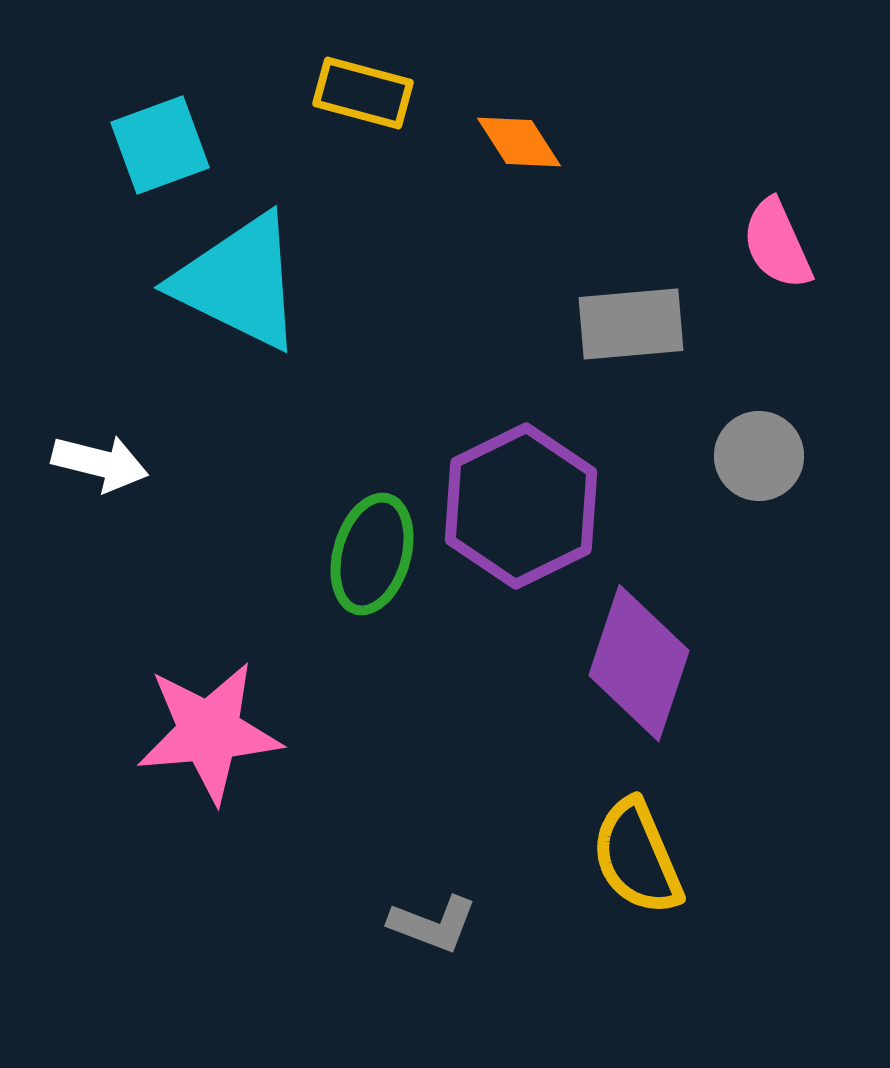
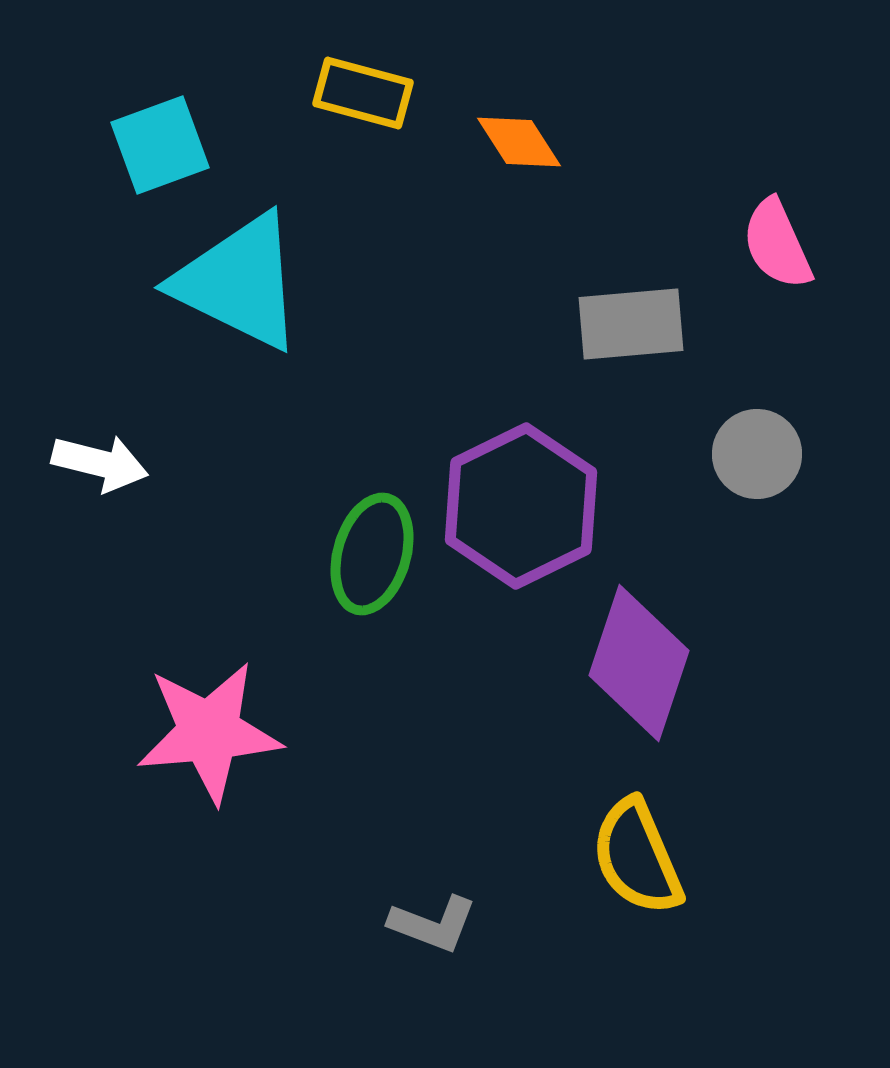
gray circle: moved 2 px left, 2 px up
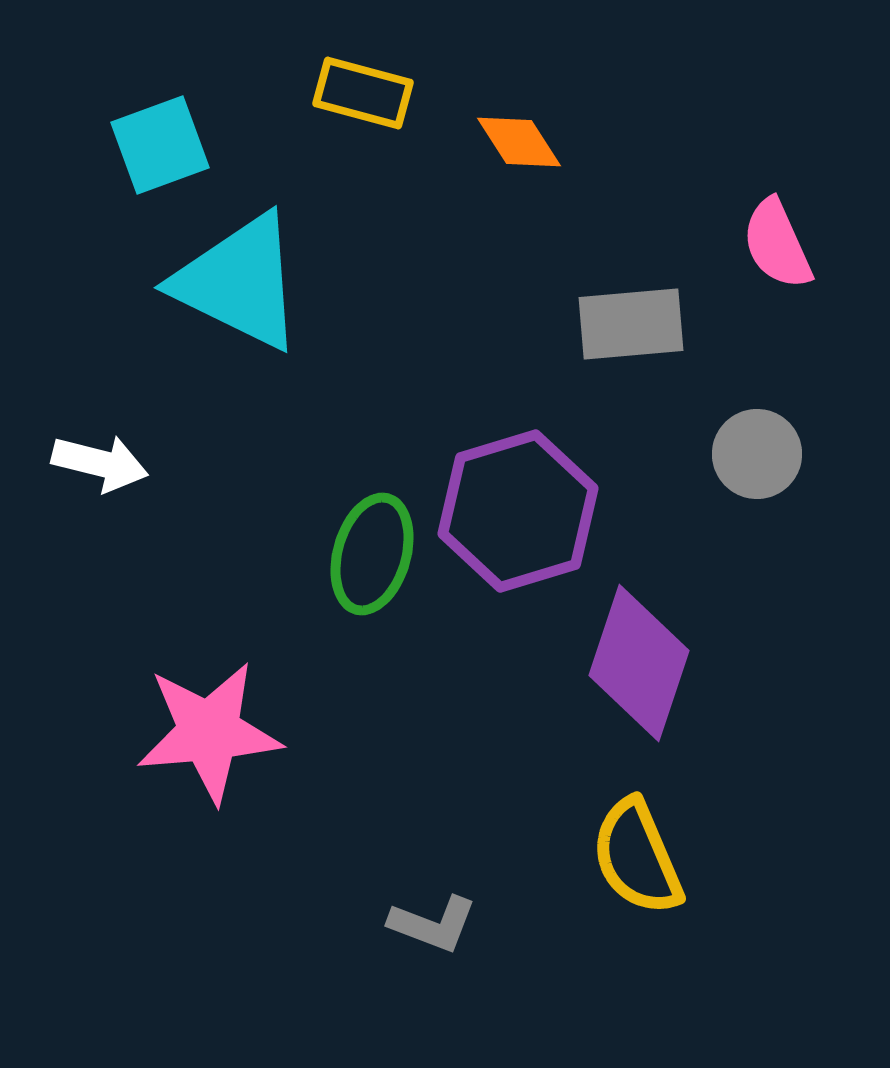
purple hexagon: moved 3 px left, 5 px down; rotated 9 degrees clockwise
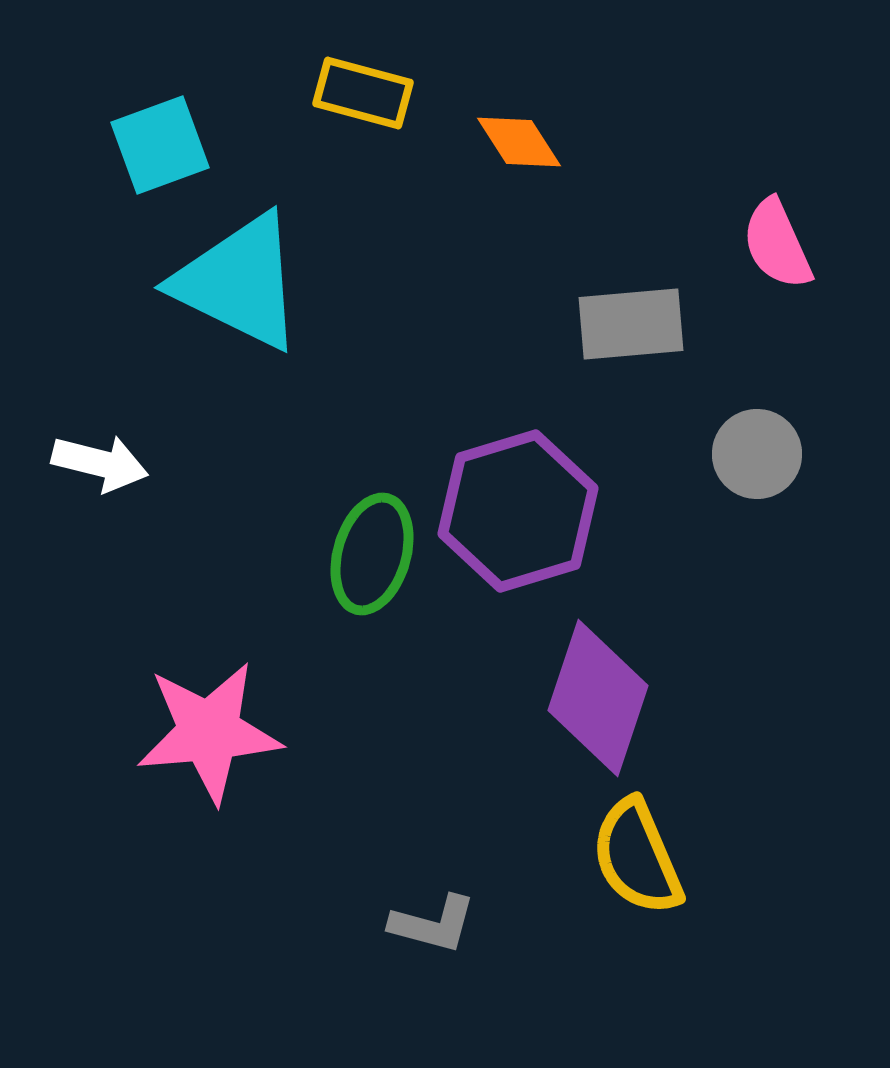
purple diamond: moved 41 px left, 35 px down
gray L-shape: rotated 6 degrees counterclockwise
